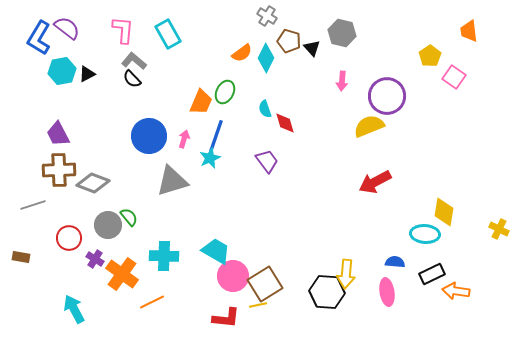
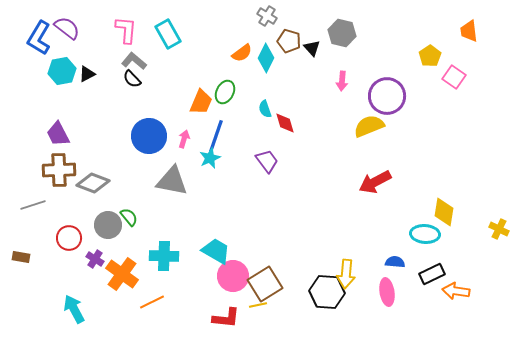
pink L-shape at (123, 30): moved 3 px right
gray triangle at (172, 181): rotated 28 degrees clockwise
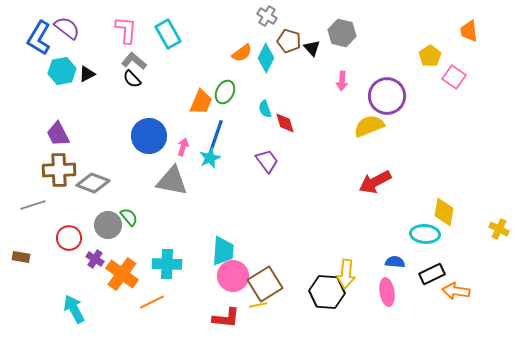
pink arrow at (184, 139): moved 1 px left, 8 px down
cyan trapezoid at (216, 251): moved 7 px right; rotated 64 degrees clockwise
cyan cross at (164, 256): moved 3 px right, 8 px down
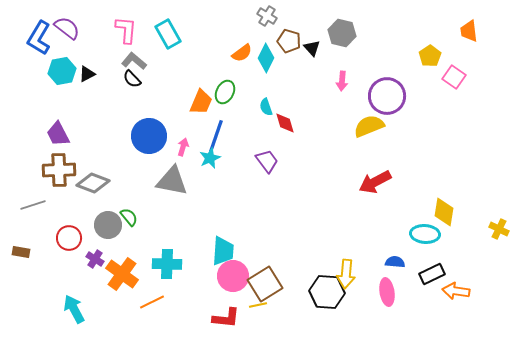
cyan semicircle at (265, 109): moved 1 px right, 2 px up
brown rectangle at (21, 257): moved 5 px up
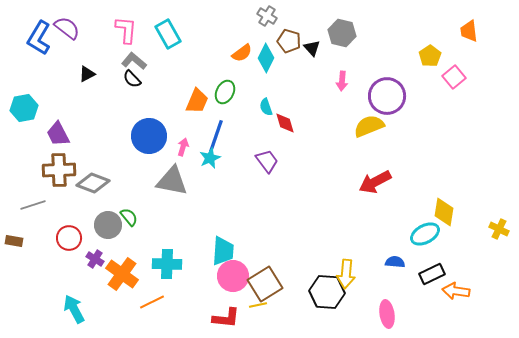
cyan hexagon at (62, 71): moved 38 px left, 37 px down
pink square at (454, 77): rotated 15 degrees clockwise
orange trapezoid at (201, 102): moved 4 px left, 1 px up
cyan ellipse at (425, 234): rotated 32 degrees counterclockwise
brown rectangle at (21, 252): moved 7 px left, 11 px up
pink ellipse at (387, 292): moved 22 px down
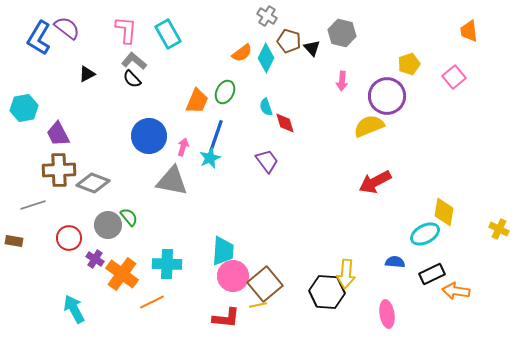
yellow pentagon at (430, 56): moved 21 px left, 8 px down; rotated 15 degrees clockwise
brown square at (265, 284): rotated 8 degrees counterclockwise
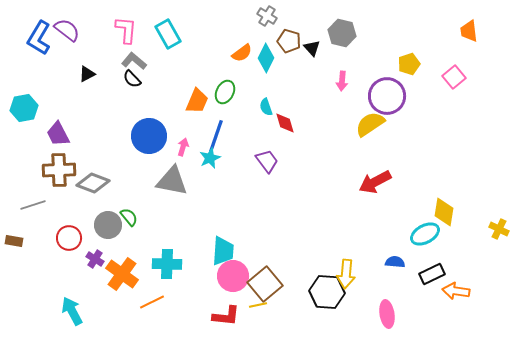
purple semicircle at (67, 28): moved 2 px down
yellow semicircle at (369, 126): moved 1 px right, 2 px up; rotated 12 degrees counterclockwise
cyan arrow at (74, 309): moved 2 px left, 2 px down
red L-shape at (226, 318): moved 2 px up
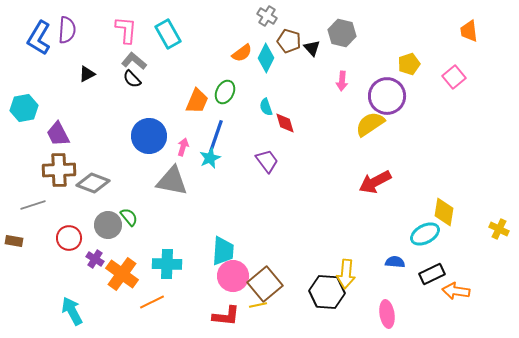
purple semicircle at (67, 30): rotated 56 degrees clockwise
